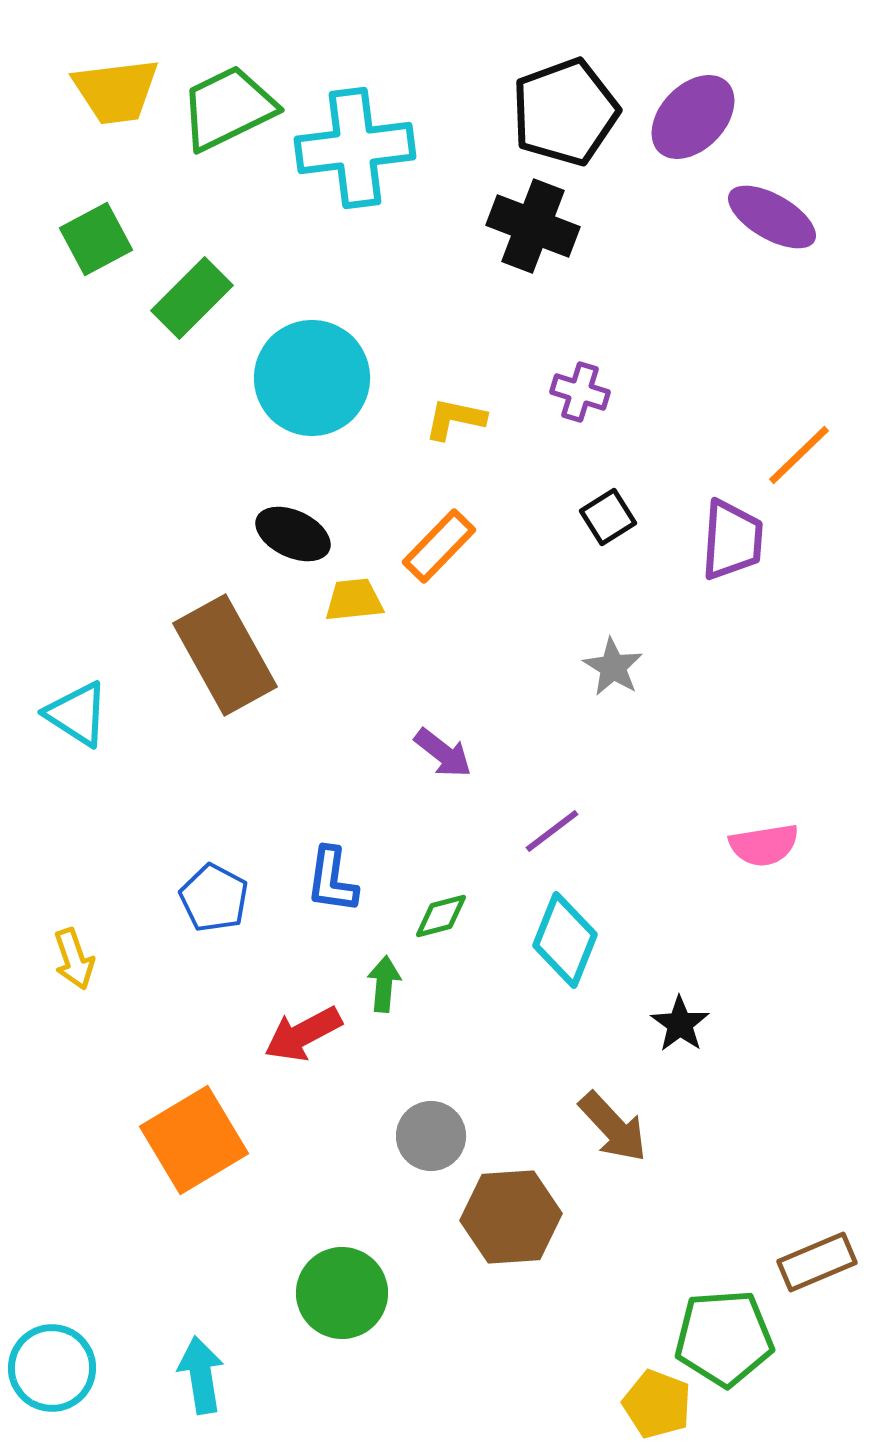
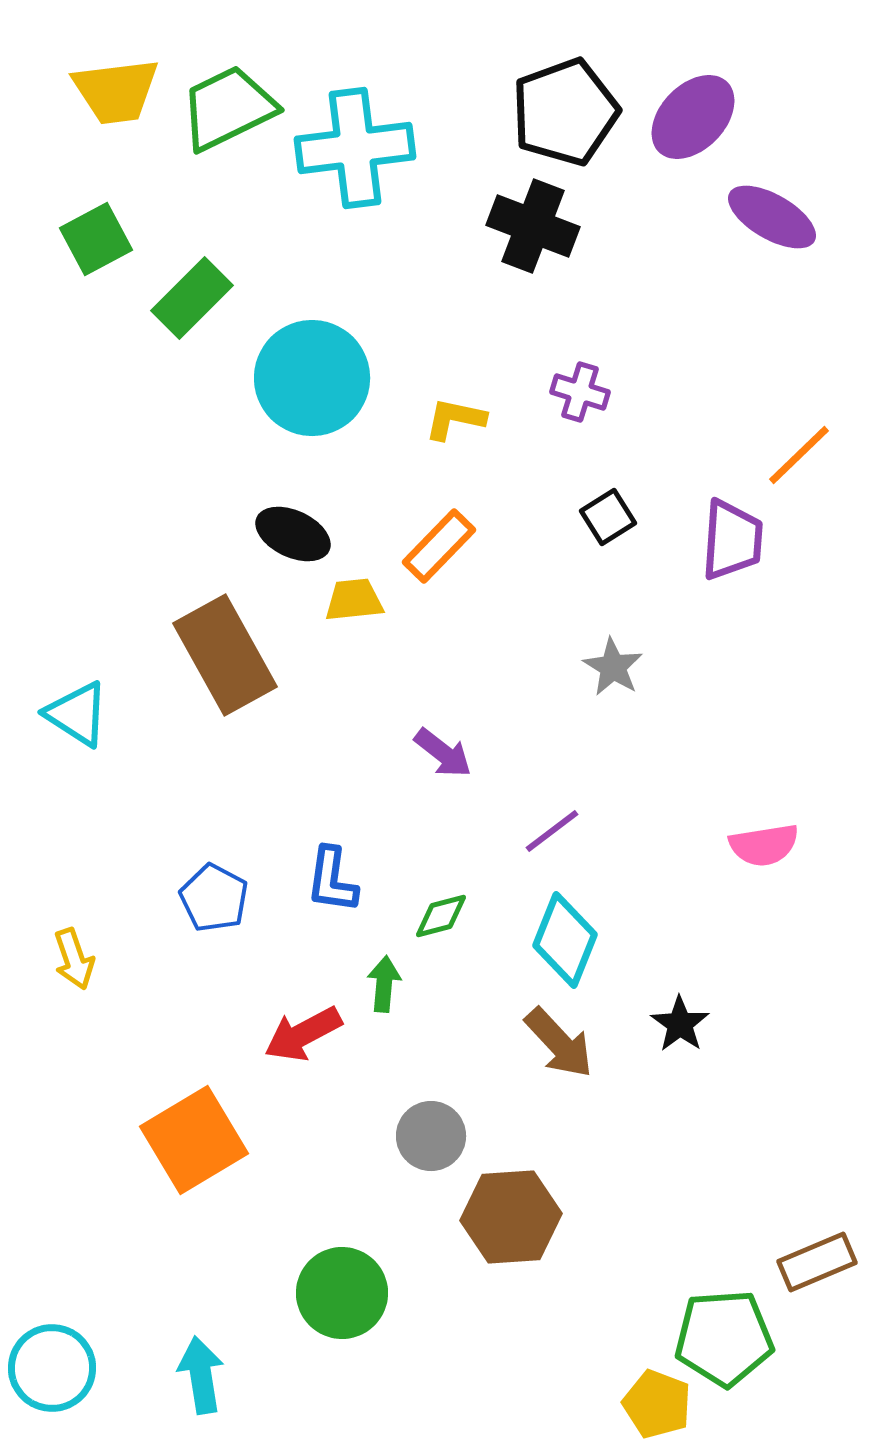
brown arrow at (613, 1127): moved 54 px left, 84 px up
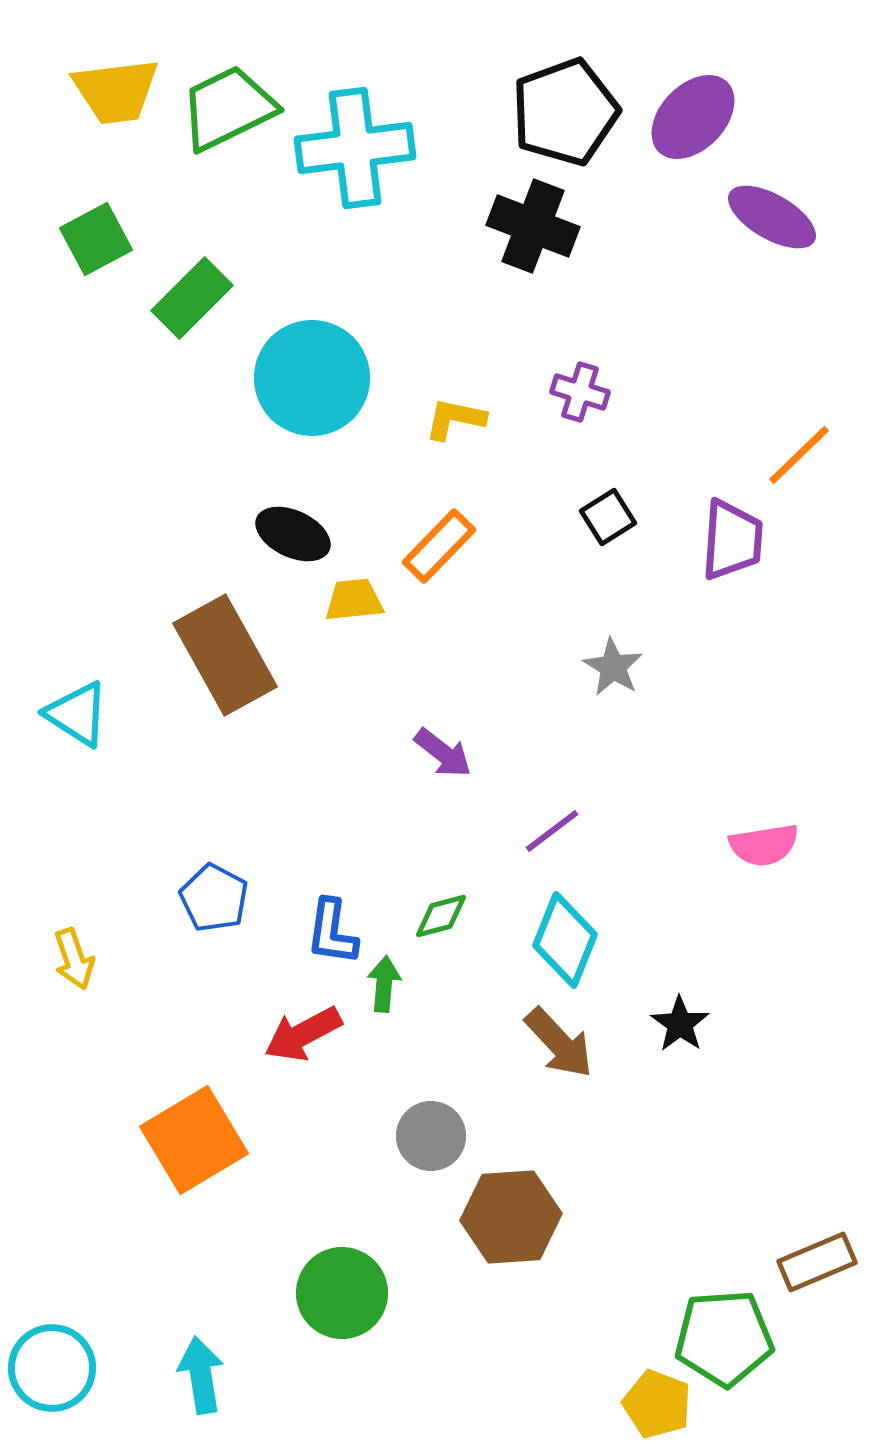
blue L-shape at (332, 880): moved 52 px down
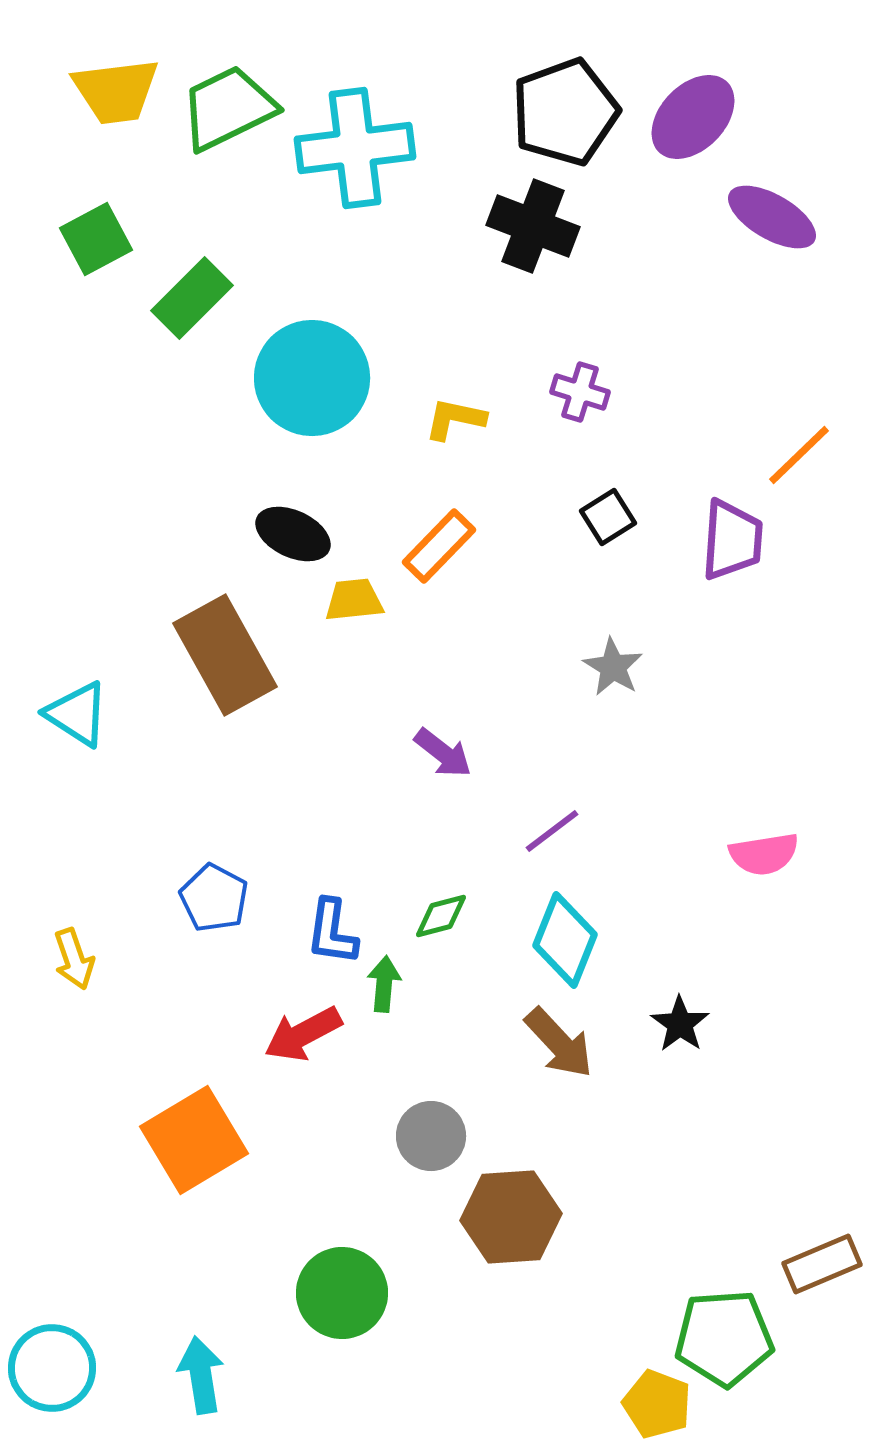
pink semicircle at (764, 845): moved 9 px down
brown rectangle at (817, 1262): moved 5 px right, 2 px down
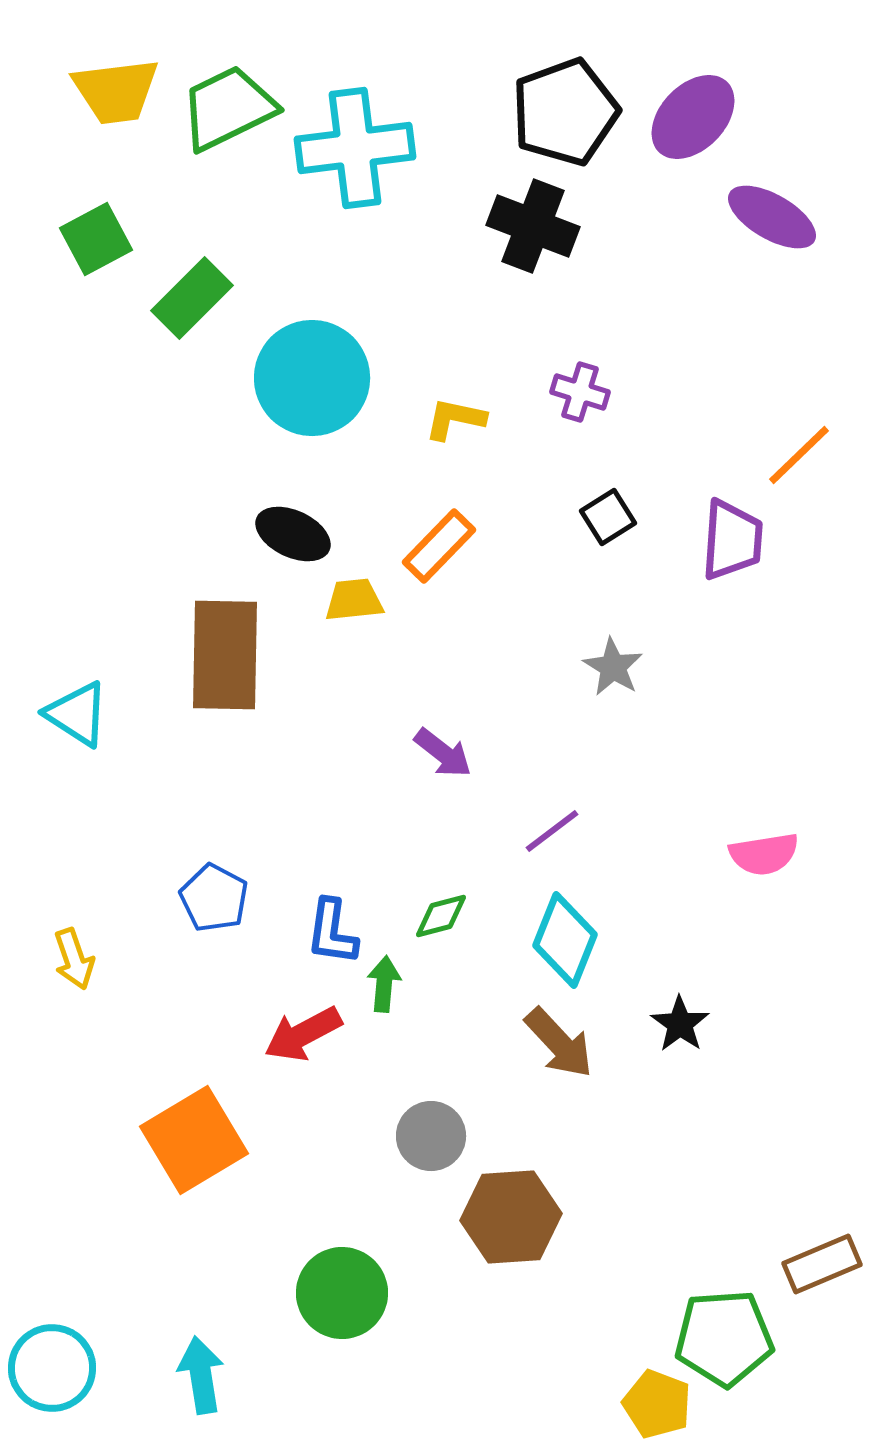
brown rectangle at (225, 655): rotated 30 degrees clockwise
